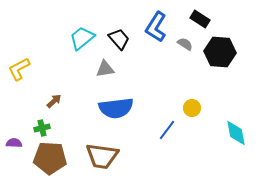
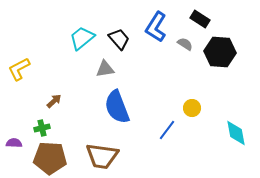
blue semicircle: moved 1 px right, 1 px up; rotated 76 degrees clockwise
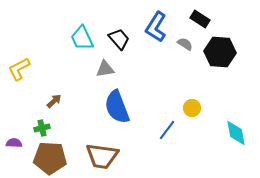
cyan trapezoid: rotated 76 degrees counterclockwise
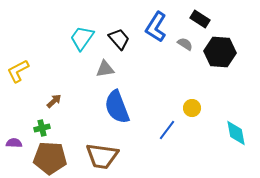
cyan trapezoid: rotated 60 degrees clockwise
yellow L-shape: moved 1 px left, 2 px down
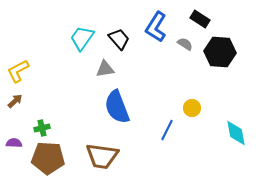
brown arrow: moved 39 px left
blue line: rotated 10 degrees counterclockwise
brown pentagon: moved 2 px left
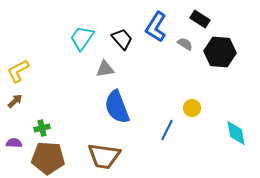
black trapezoid: moved 3 px right
brown trapezoid: moved 2 px right
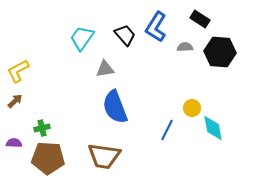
black trapezoid: moved 3 px right, 4 px up
gray semicircle: moved 3 px down; rotated 35 degrees counterclockwise
blue semicircle: moved 2 px left
cyan diamond: moved 23 px left, 5 px up
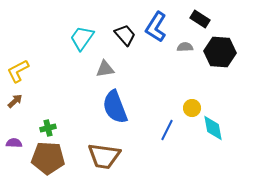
green cross: moved 6 px right
